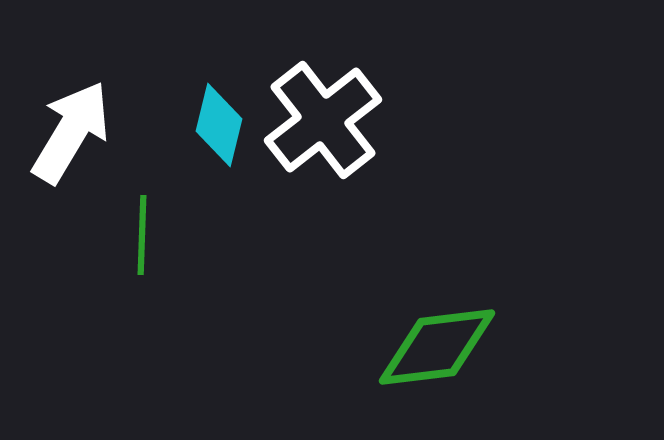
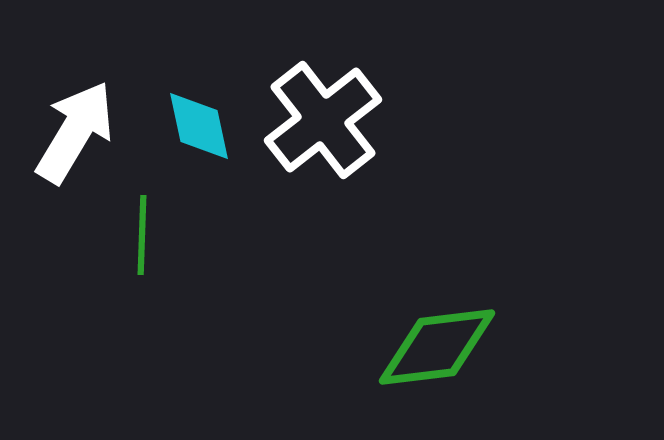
cyan diamond: moved 20 px left, 1 px down; rotated 26 degrees counterclockwise
white arrow: moved 4 px right
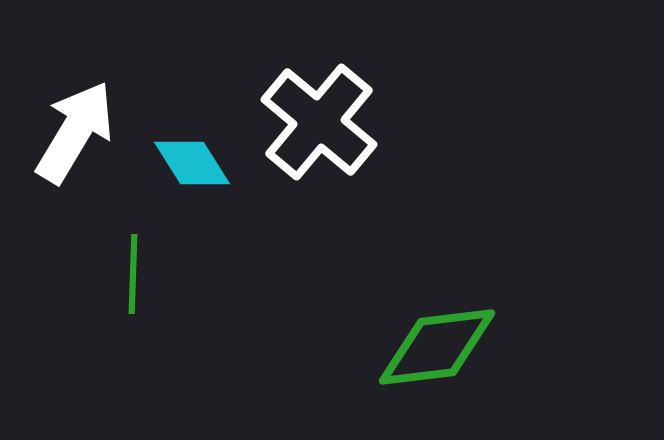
white cross: moved 4 px left, 2 px down; rotated 12 degrees counterclockwise
cyan diamond: moved 7 px left, 37 px down; rotated 20 degrees counterclockwise
green line: moved 9 px left, 39 px down
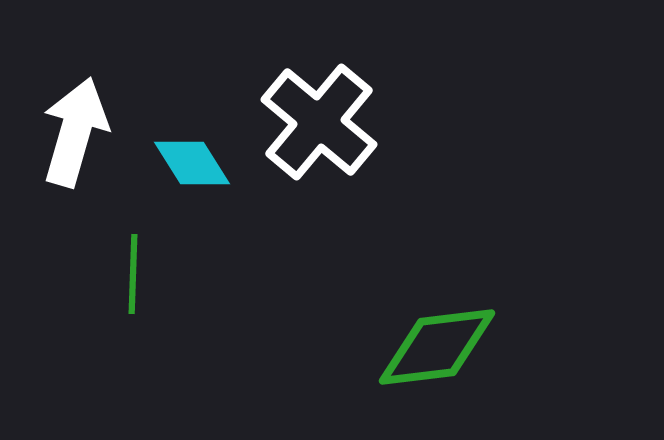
white arrow: rotated 15 degrees counterclockwise
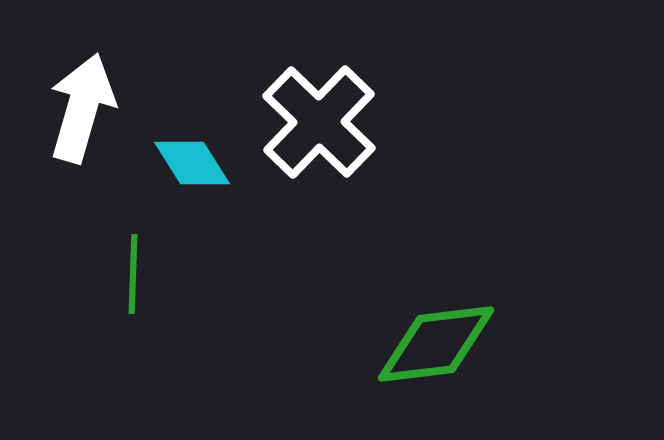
white cross: rotated 4 degrees clockwise
white arrow: moved 7 px right, 24 px up
green diamond: moved 1 px left, 3 px up
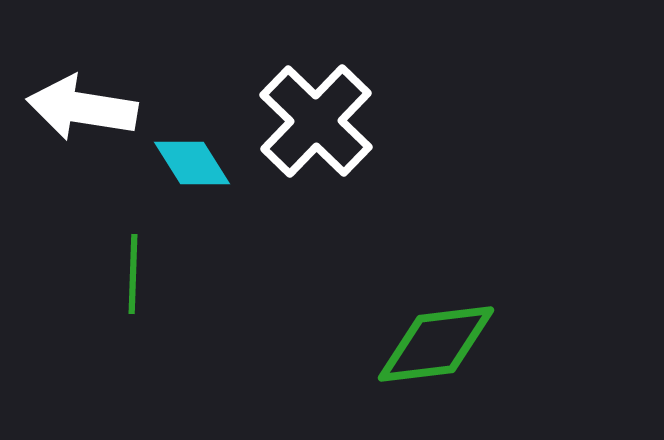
white arrow: rotated 97 degrees counterclockwise
white cross: moved 3 px left, 1 px up
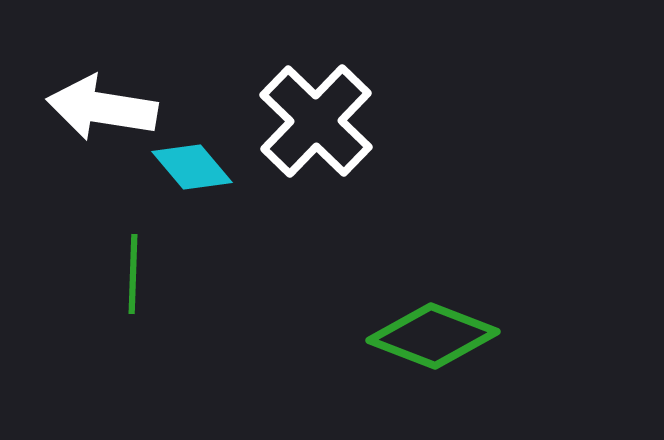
white arrow: moved 20 px right
cyan diamond: moved 4 px down; rotated 8 degrees counterclockwise
green diamond: moved 3 px left, 8 px up; rotated 28 degrees clockwise
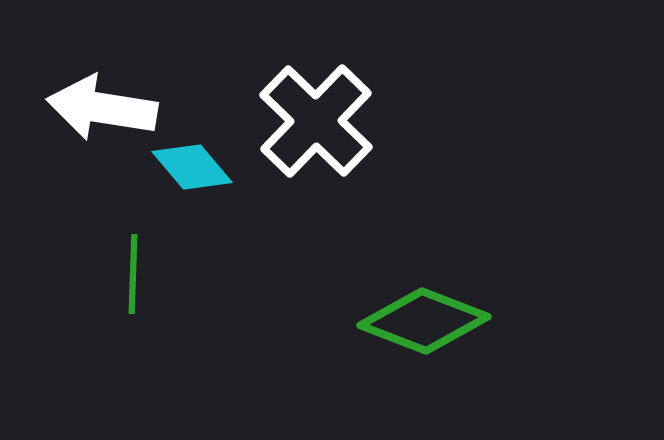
green diamond: moved 9 px left, 15 px up
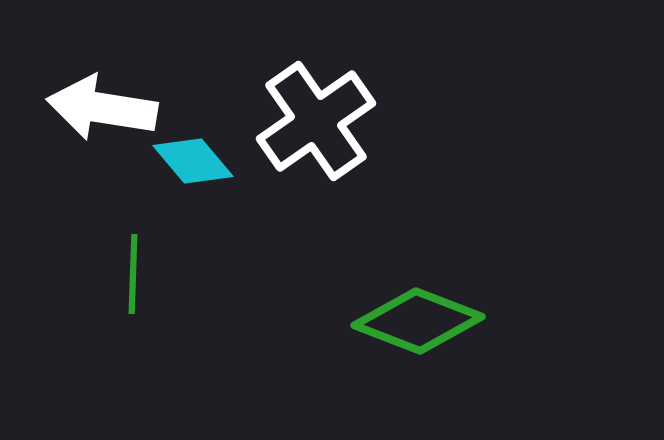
white cross: rotated 11 degrees clockwise
cyan diamond: moved 1 px right, 6 px up
green diamond: moved 6 px left
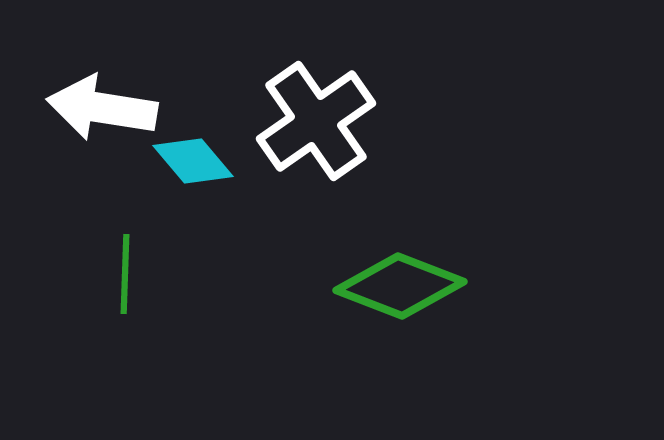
green line: moved 8 px left
green diamond: moved 18 px left, 35 px up
